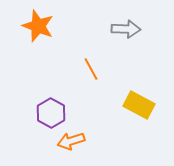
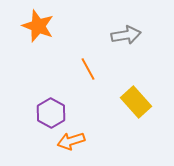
gray arrow: moved 6 px down; rotated 12 degrees counterclockwise
orange line: moved 3 px left
yellow rectangle: moved 3 px left, 3 px up; rotated 20 degrees clockwise
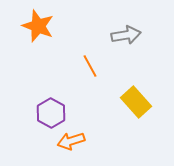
orange line: moved 2 px right, 3 px up
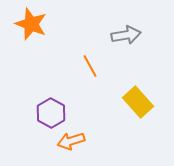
orange star: moved 7 px left, 2 px up
yellow rectangle: moved 2 px right
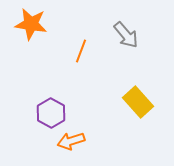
orange star: rotated 12 degrees counterclockwise
gray arrow: rotated 60 degrees clockwise
orange line: moved 9 px left, 15 px up; rotated 50 degrees clockwise
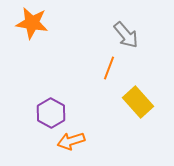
orange star: moved 1 px right, 1 px up
orange line: moved 28 px right, 17 px down
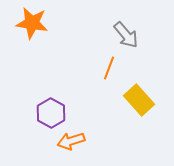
yellow rectangle: moved 1 px right, 2 px up
